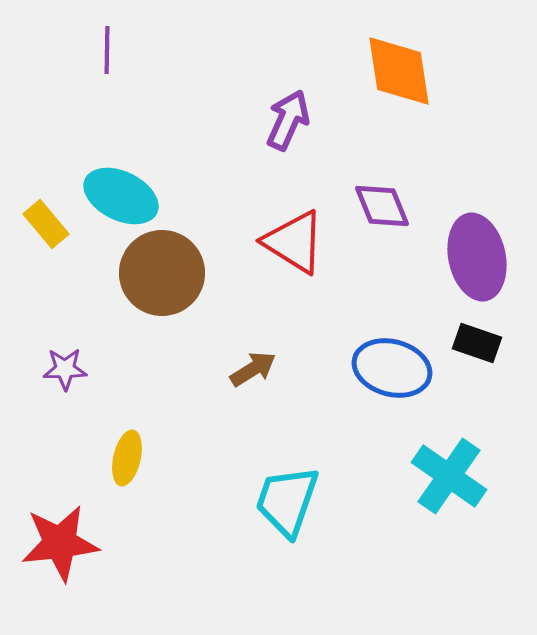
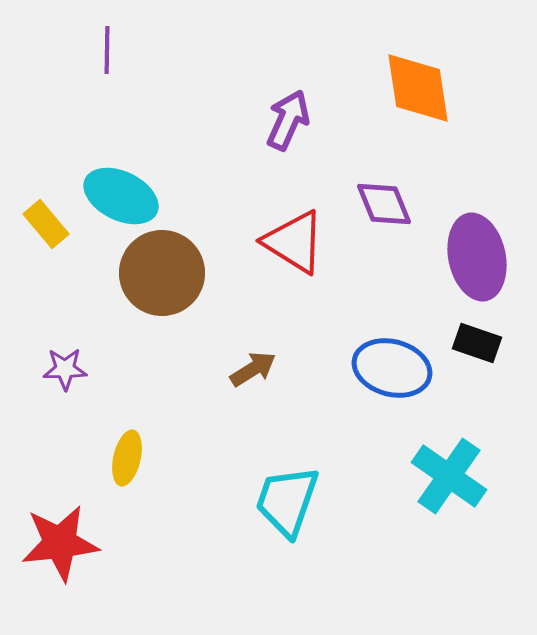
orange diamond: moved 19 px right, 17 px down
purple diamond: moved 2 px right, 2 px up
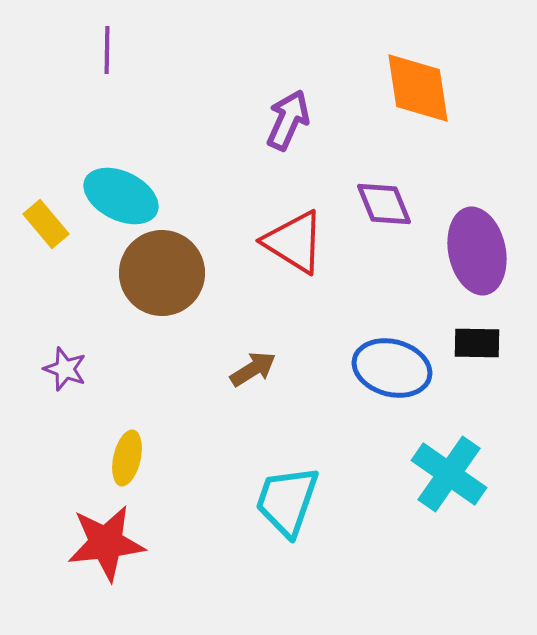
purple ellipse: moved 6 px up
black rectangle: rotated 18 degrees counterclockwise
purple star: rotated 21 degrees clockwise
cyan cross: moved 2 px up
red star: moved 46 px right
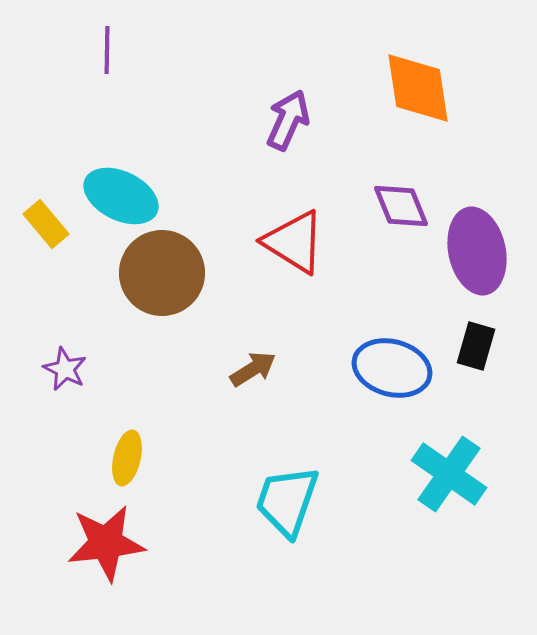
purple diamond: moved 17 px right, 2 px down
black rectangle: moved 1 px left, 3 px down; rotated 75 degrees counterclockwise
purple star: rotated 6 degrees clockwise
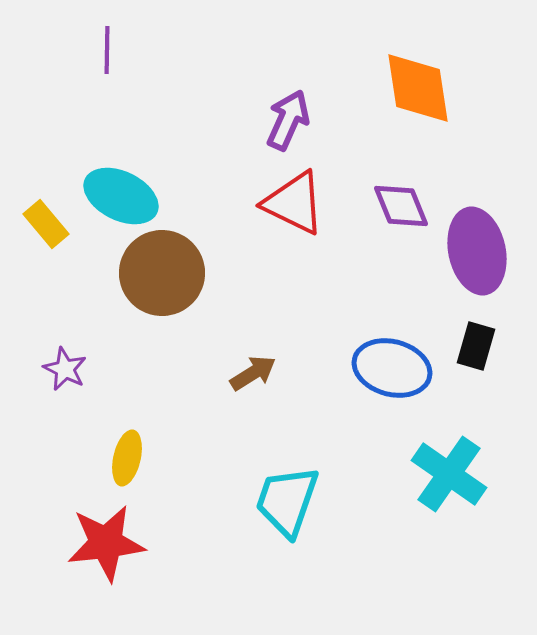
red triangle: moved 39 px up; rotated 6 degrees counterclockwise
brown arrow: moved 4 px down
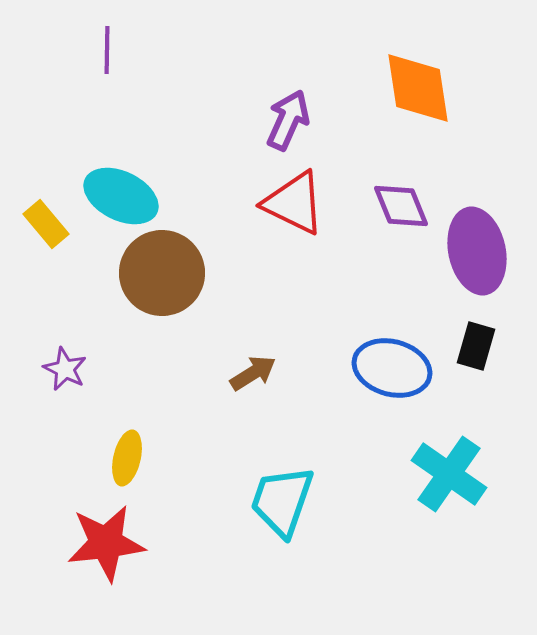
cyan trapezoid: moved 5 px left
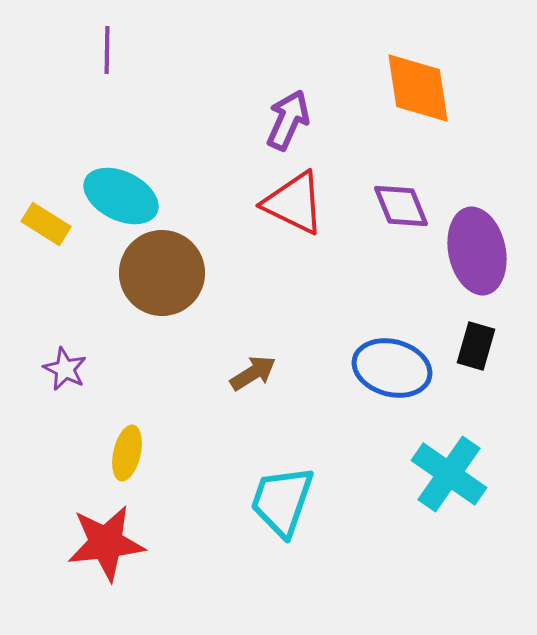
yellow rectangle: rotated 18 degrees counterclockwise
yellow ellipse: moved 5 px up
